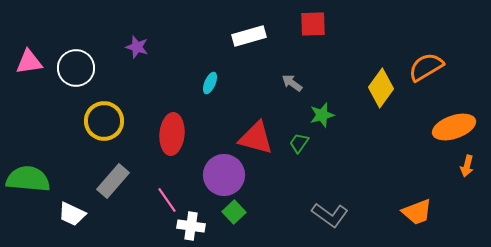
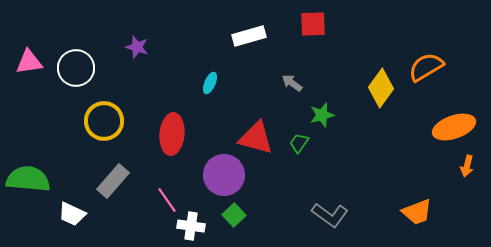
green square: moved 3 px down
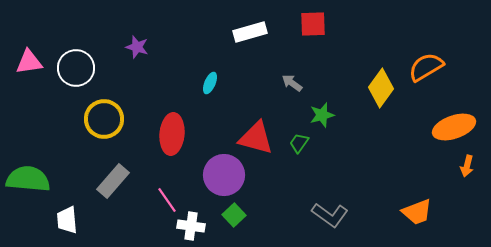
white rectangle: moved 1 px right, 4 px up
yellow circle: moved 2 px up
white trapezoid: moved 5 px left, 6 px down; rotated 60 degrees clockwise
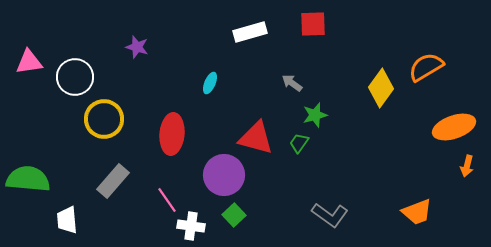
white circle: moved 1 px left, 9 px down
green star: moved 7 px left
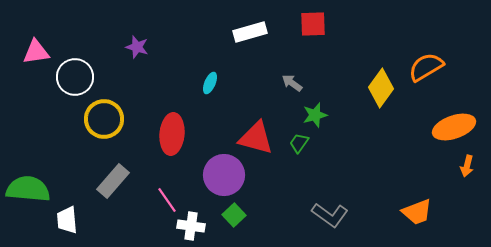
pink triangle: moved 7 px right, 10 px up
green semicircle: moved 10 px down
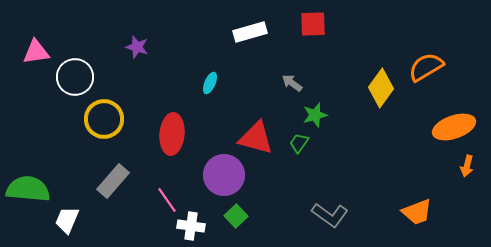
green square: moved 2 px right, 1 px down
white trapezoid: rotated 28 degrees clockwise
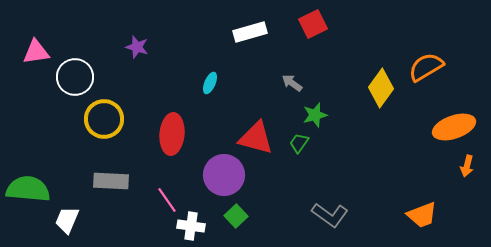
red square: rotated 24 degrees counterclockwise
gray rectangle: moved 2 px left; rotated 52 degrees clockwise
orange trapezoid: moved 5 px right, 3 px down
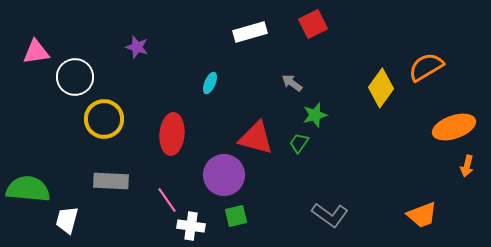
green square: rotated 30 degrees clockwise
white trapezoid: rotated 8 degrees counterclockwise
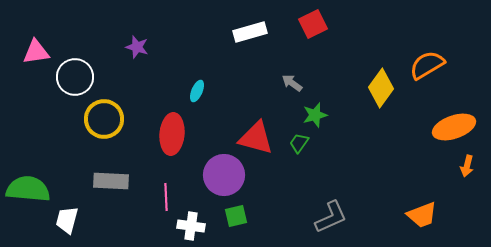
orange semicircle: moved 1 px right, 2 px up
cyan ellipse: moved 13 px left, 8 px down
pink line: moved 1 px left, 3 px up; rotated 32 degrees clockwise
gray L-shape: moved 1 px right, 2 px down; rotated 60 degrees counterclockwise
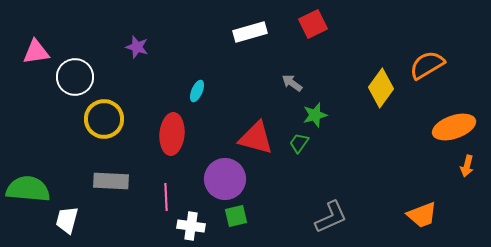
purple circle: moved 1 px right, 4 px down
